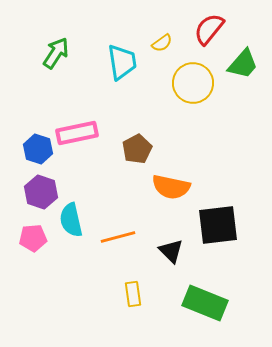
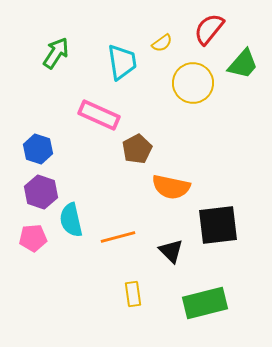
pink rectangle: moved 22 px right, 18 px up; rotated 36 degrees clockwise
green rectangle: rotated 36 degrees counterclockwise
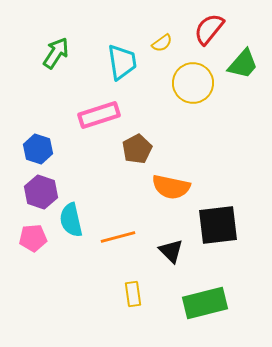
pink rectangle: rotated 42 degrees counterclockwise
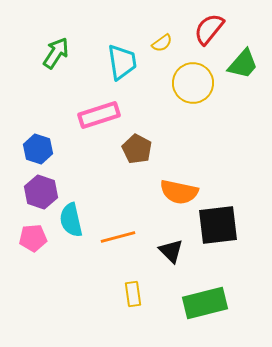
brown pentagon: rotated 16 degrees counterclockwise
orange semicircle: moved 8 px right, 5 px down
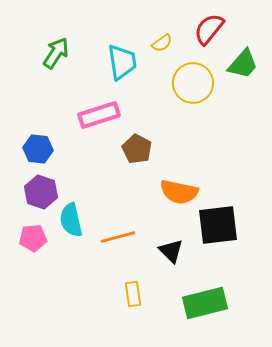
blue hexagon: rotated 12 degrees counterclockwise
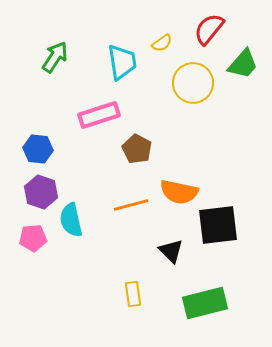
green arrow: moved 1 px left, 4 px down
orange line: moved 13 px right, 32 px up
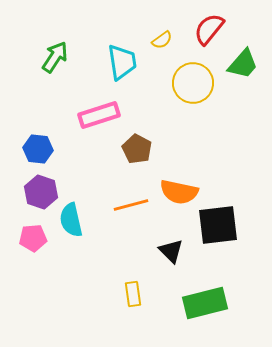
yellow semicircle: moved 3 px up
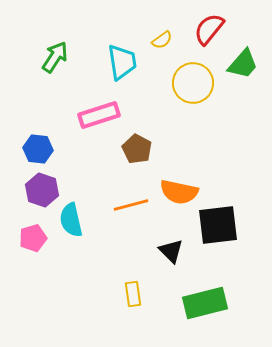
purple hexagon: moved 1 px right, 2 px up
pink pentagon: rotated 12 degrees counterclockwise
